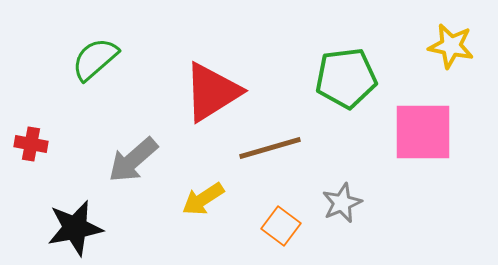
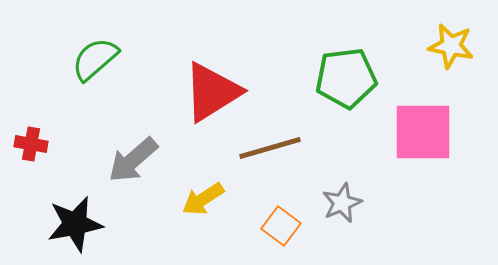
black star: moved 4 px up
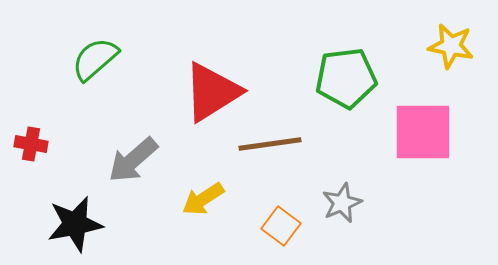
brown line: moved 4 px up; rotated 8 degrees clockwise
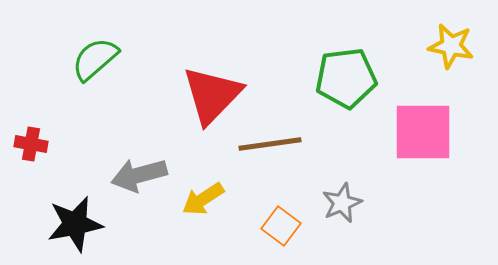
red triangle: moved 3 px down; rotated 14 degrees counterclockwise
gray arrow: moved 6 px right, 15 px down; rotated 26 degrees clockwise
